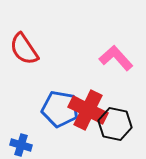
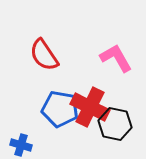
red semicircle: moved 20 px right, 6 px down
pink L-shape: rotated 12 degrees clockwise
red cross: moved 2 px right, 3 px up
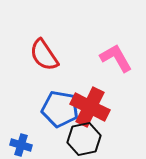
black hexagon: moved 31 px left, 15 px down; rotated 24 degrees counterclockwise
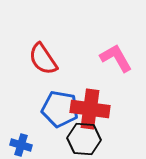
red semicircle: moved 1 px left, 4 px down
red cross: moved 2 px down; rotated 18 degrees counterclockwise
black hexagon: rotated 16 degrees clockwise
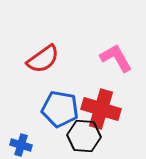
red semicircle: rotated 92 degrees counterclockwise
red cross: moved 11 px right; rotated 9 degrees clockwise
black hexagon: moved 3 px up
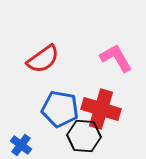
blue cross: rotated 20 degrees clockwise
